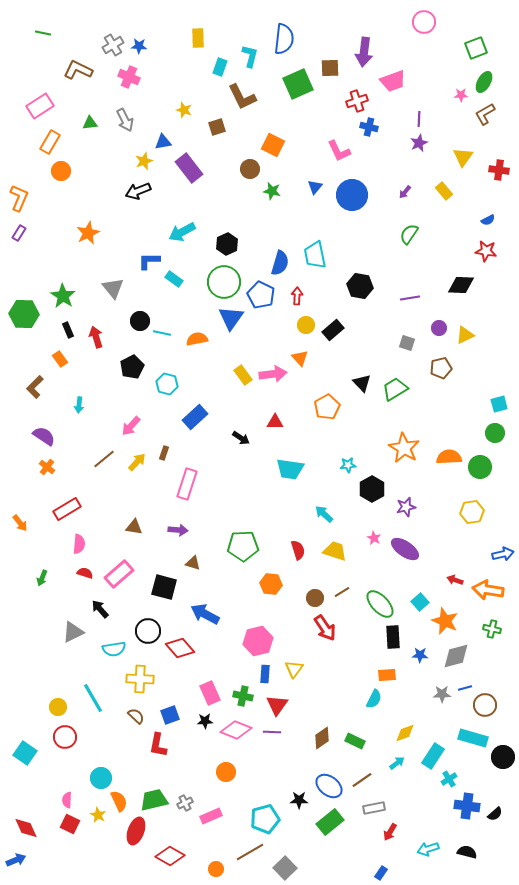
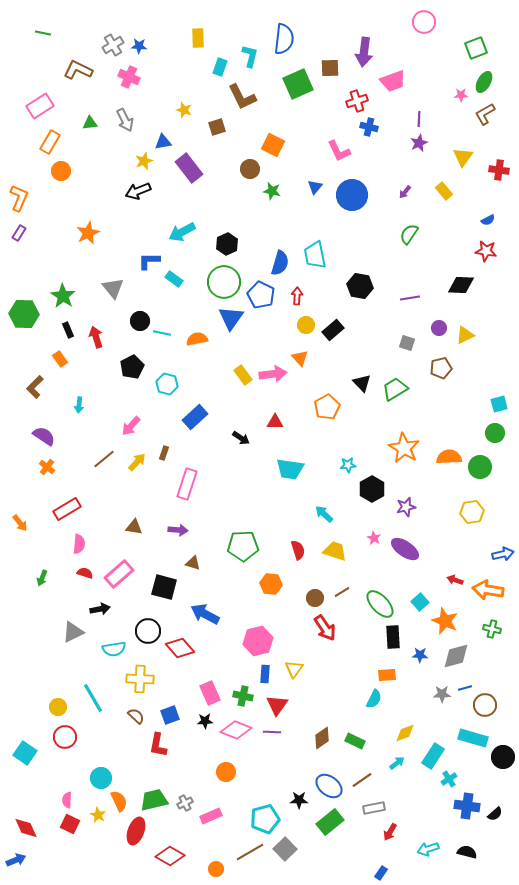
black arrow at (100, 609): rotated 120 degrees clockwise
gray square at (285, 868): moved 19 px up
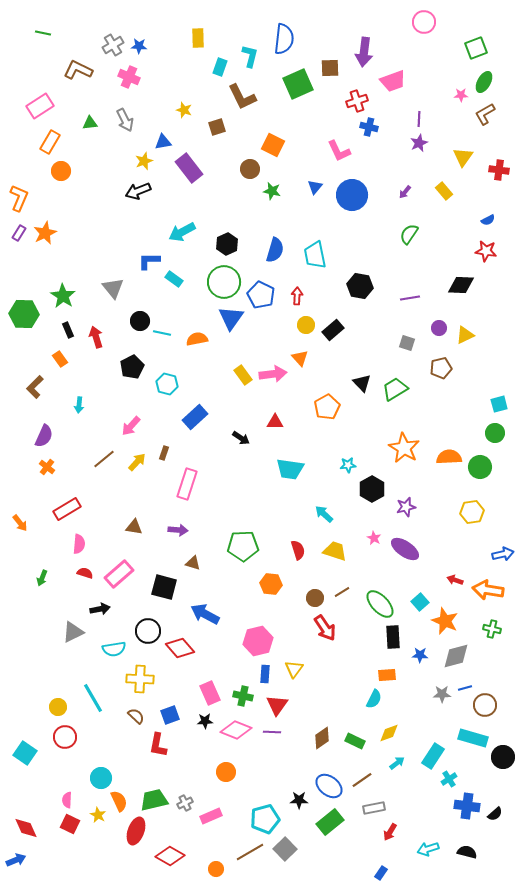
orange star at (88, 233): moved 43 px left
blue semicircle at (280, 263): moved 5 px left, 13 px up
purple semicircle at (44, 436): rotated 80 degrees clockwise
yellow diamond at (405, 733): moved 16 px left
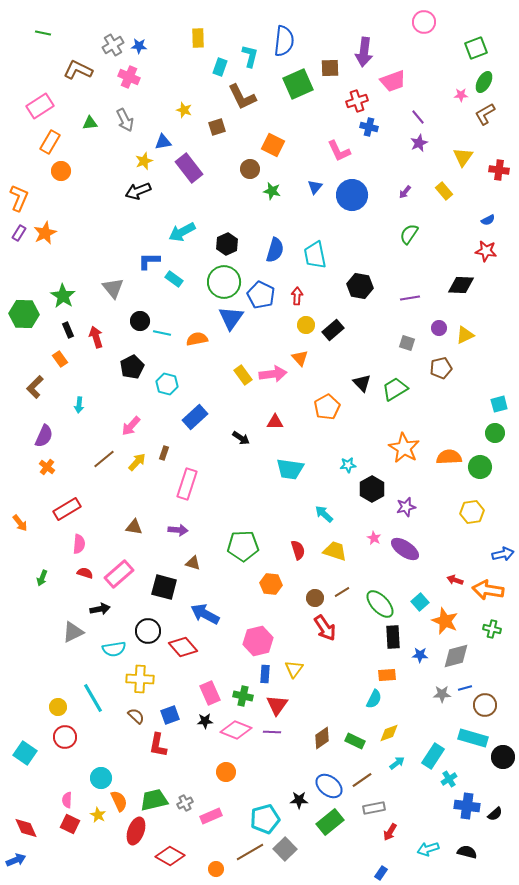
blue semicircle at (284, 39): moved 2 px down
purple line at (419, 119): moved 1 px left, 2 px up; rotated 42 degrees counterclockwise
red diamond at (180, 648): moved 3 px right, 1 px up
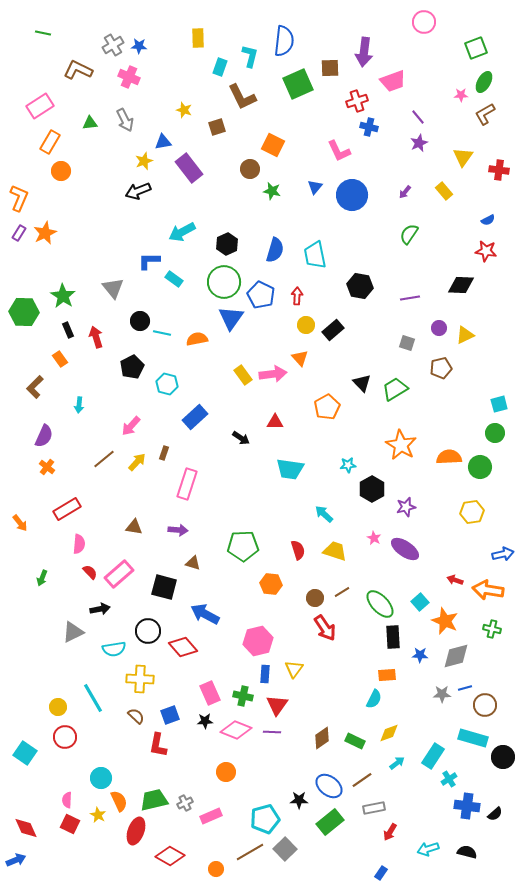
green hexagon at (24, 314): moved 2 px up
orange star at (404, 448): moved 3 px left, 3 px up
red semicircle at (85, 573): moved 5 px right, 1 px up; rotated 28 degrees clockwise
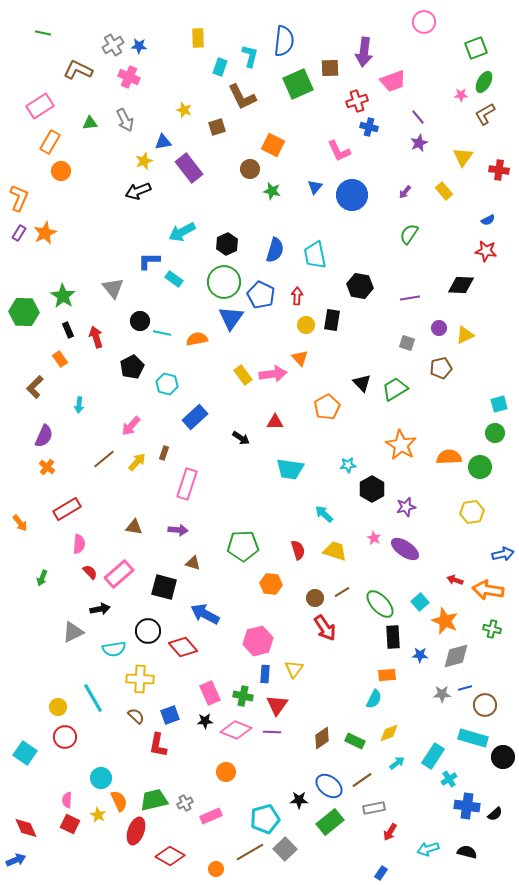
black rectangle at (333, 330): moved 1 px left, 10 px up; rotated 40 degrees counterclockwise
